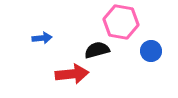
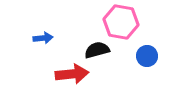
blue arrow: moved 1 px right
blue circle: moved 4 px left, 5 px down
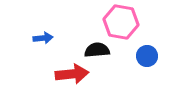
black semicircle: rotated 10 degrees clockwise
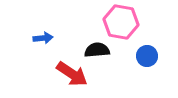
red arrow: rotated 40 degrees clockwise
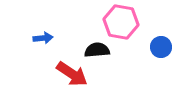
blue circle: moved 14 px right, 9 px up
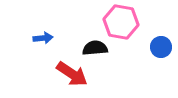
black semicircle: moved 2 px left, 2 px up
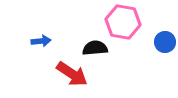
pink hexagon: moved 2 px right
blue arrow: moved 2 px left, 3 px down
blue circle: moved 4 px right, 5 px up
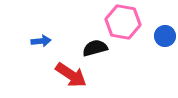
blue circle: moved 6 px up
black semicircle: rotated 10 degrees counterclockwise
red arrow: moved 1 px left, 1 px down
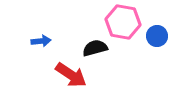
blue circle: moved 8 px left
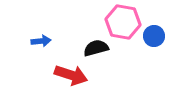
blue circle: moved 3 px left
black semicircle: moved 1 px right
red arrow: rotated 16 degrees counterclockwise
